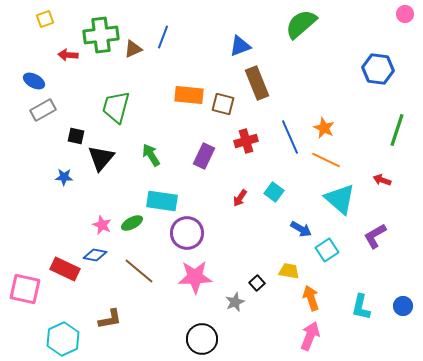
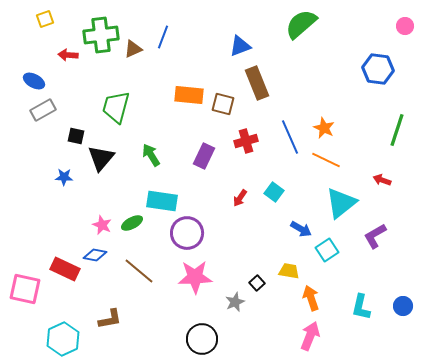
pink circle at (405, 14): moved 12 px down
cyan triangle at (340, 199): moved 1 px right, 4 px down; rotated 40 degrees clockwise
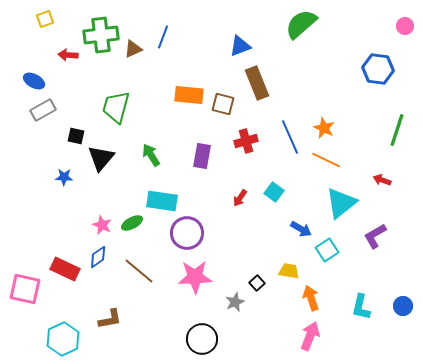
purple rectangle at (204, 156): moved 2 px left; rotated 15 degrees counterclockwise
blue diamond at (95, 255): moved 3 px right, 2 px down; rotated 45 degrees counterclockwise
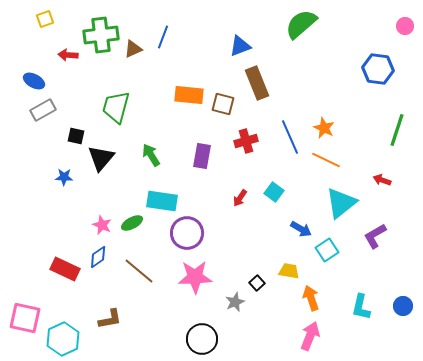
pink square at (25, 289): moved 29 px down
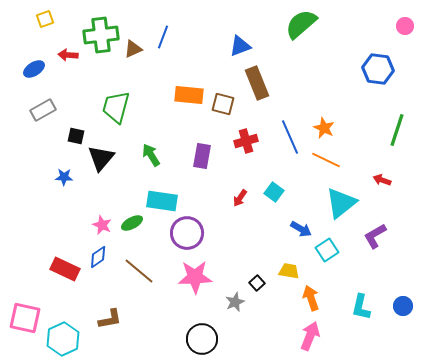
blue ellipse at (34, 81): moved 12 px up; rotated 60 degrees counterclockwise
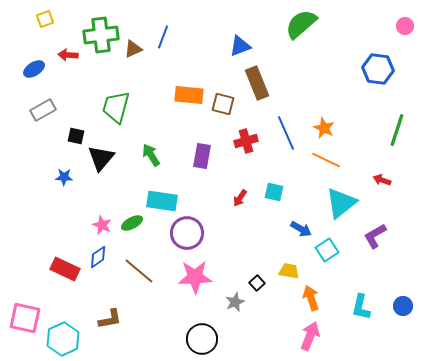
blue line at (290, 137): moved 4 px left, 4 px up
cyan square at (274, 192): rotated 24 degrees counterclockwise
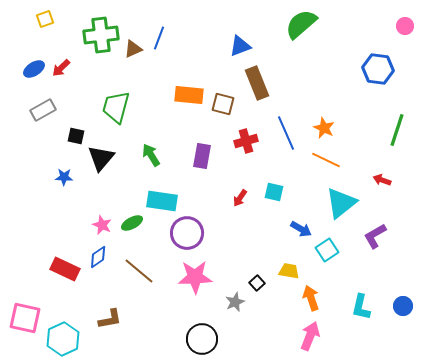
blue line at (163, 37): moved 4 px left, 1 px down
red arrow at (68, 55): moved 7 px left, 13 px down; rotated 48 degrees counterclockwise
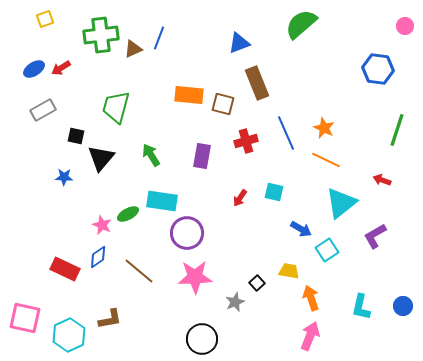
blue triangle at (240, 46): moved 1 px left, 3 px up
red arrow at (61, 68): rotated 12 degrees clockwise
green ellipse at (132, 223): moved 4 px left, 9 px up
cyan hexagon at (63, 339): moved 6 px right, 4 px up
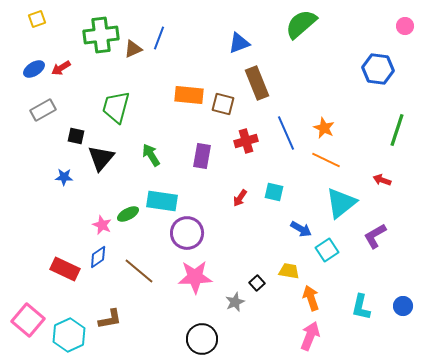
yellow square at (45, 19): moved 8 px left
pink square at (25, 318): moved 3 px right, 2 px down; rotated 28 degrees clockwise
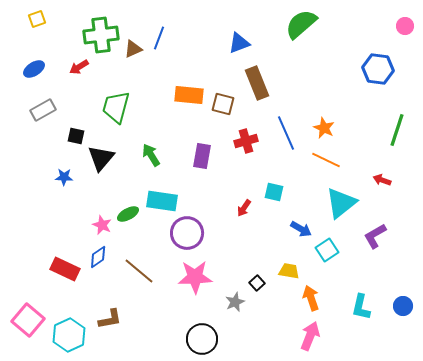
red arrow at (61, 68): moved 18 px right, 1 px up
red arrow at (240, 198): moved 4 px right, 10 px down
